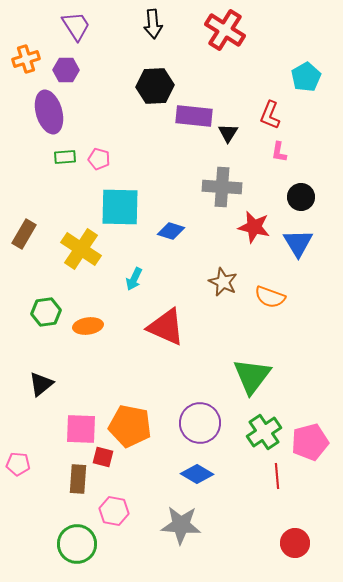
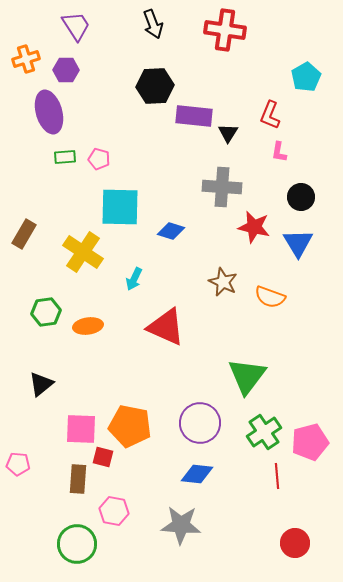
black arrow at (153, 24): rotated 16 degrees counterclockwise
red cross at (225, 30): rotated 24 degrees counterclockwise
yellow cross at (81, 249): moved 2 px right, 3 px down
green triangle at (252, 376): moved 5 px left
blue diamond at (197, 474): rotated 24 degrees counterclockwise
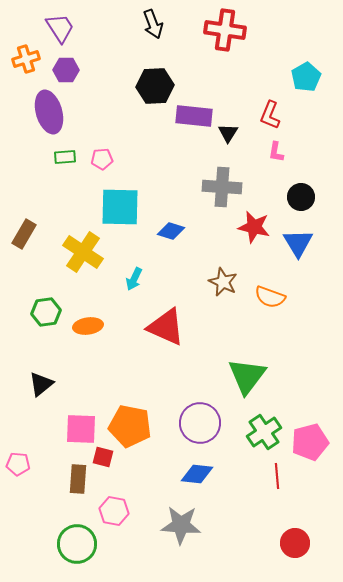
purple trapezoid at (76, 26): moved 16 px left, 2 px down
pink L-shape at (279, 152): moved 3 px left
pink pentagon at (99, 159): moved 3 px right; rotated 20 degrees counterclockwise
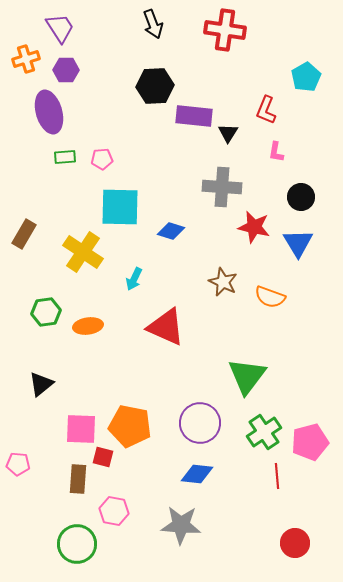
red L-shape at (270, 115): moved 4 px left, 5 px up
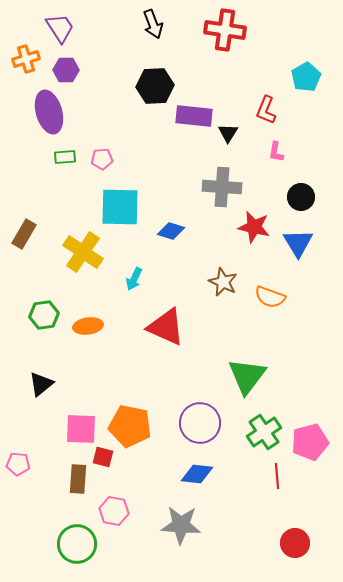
green hexagon at (46, 312): moved 2 px left, 3 px down
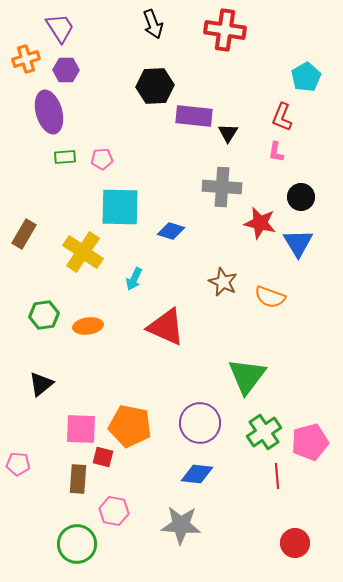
red L-shape at (266, 110): moved 16 px right, 7 px down
red star at (254, 227): moved 6 px right, 4 px up
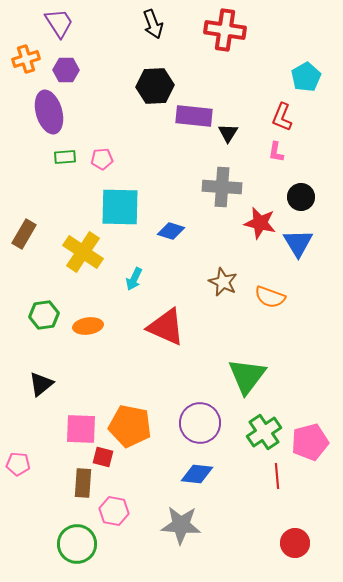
purple trapezoid at (60, 28): moved 1 px left, 5 px up
brown rectangle at (78, 479): moved 5 px right, 4 px down
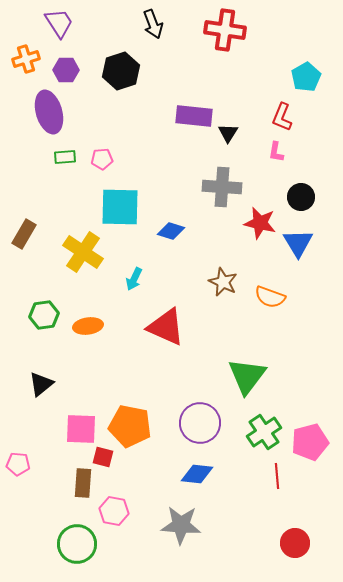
black hexagon at (155, 86): moved 34 px left, 15 px up; rotated 15 degrees counterclockwise
